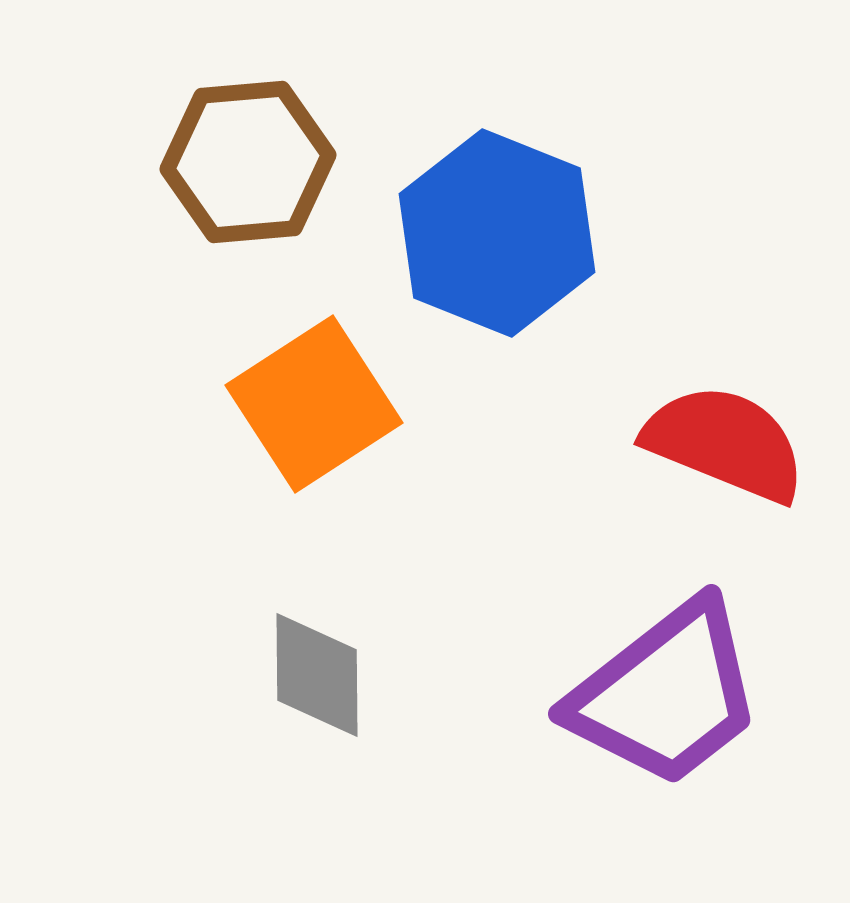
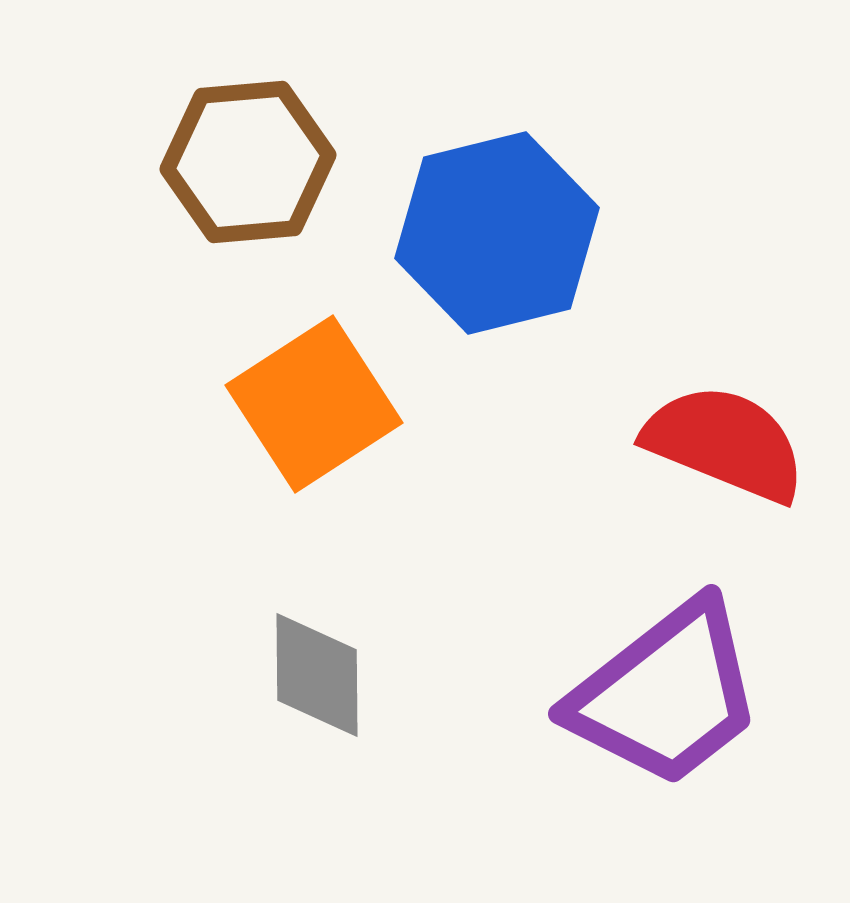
blue hexagon: rotated 24 degrees clockwise
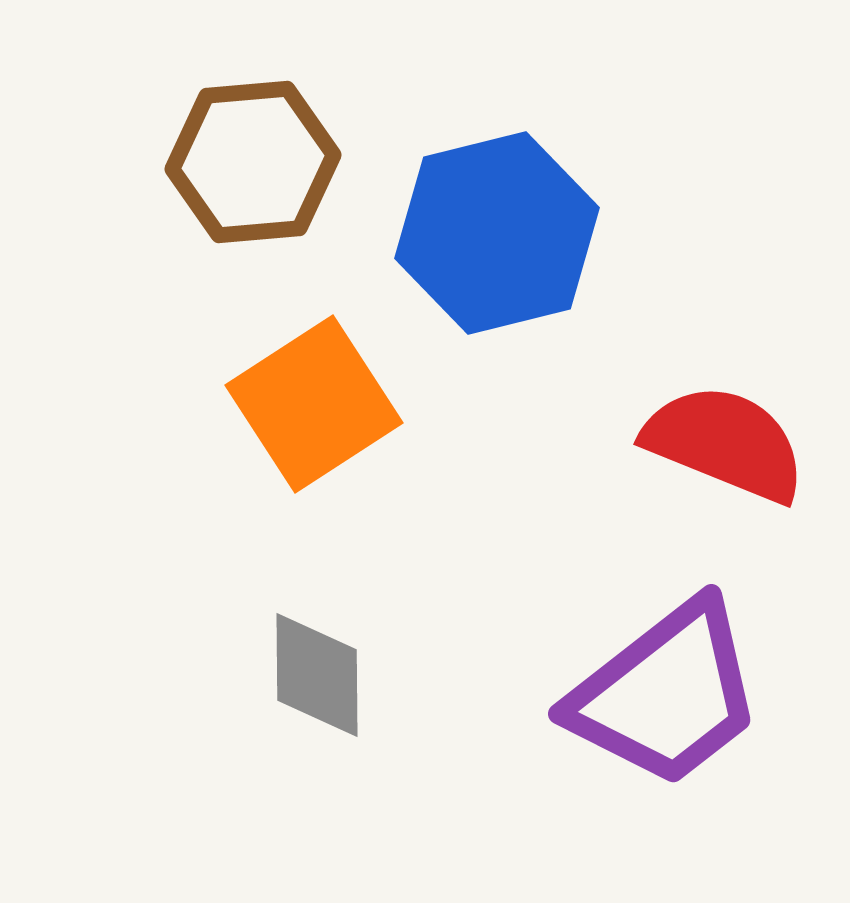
brown hexagon: moved 5 px right
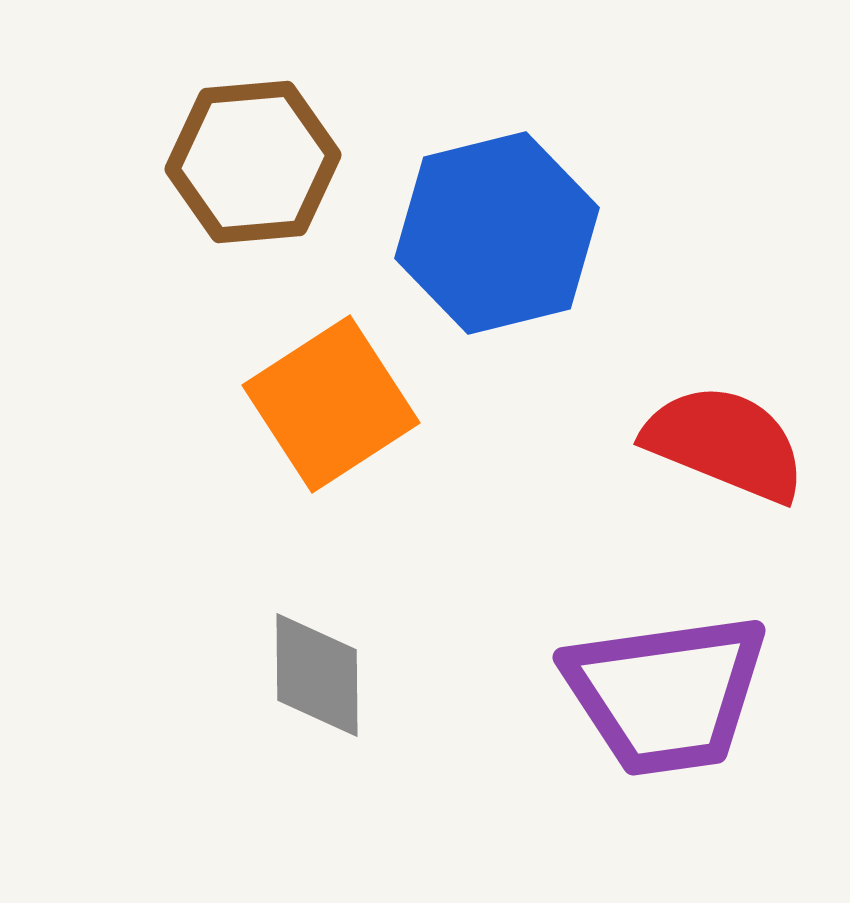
orange square: moved 17 px right
purple trapezoid: rotated 30 degrees clockwise
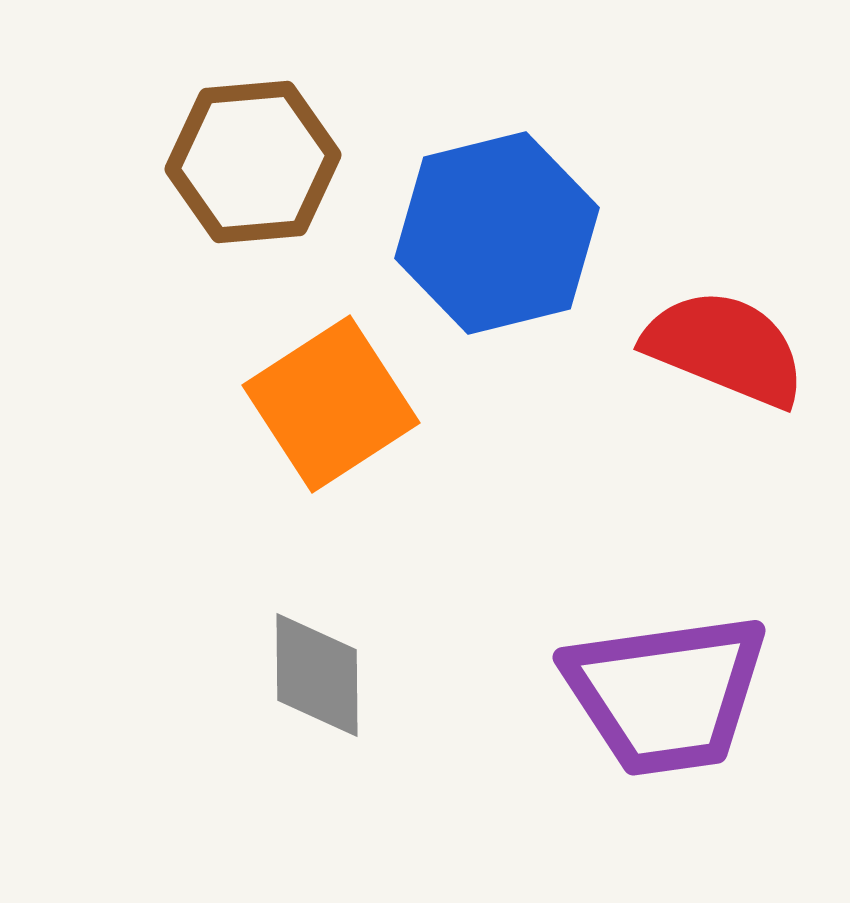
red semicircle: moved 95 px up
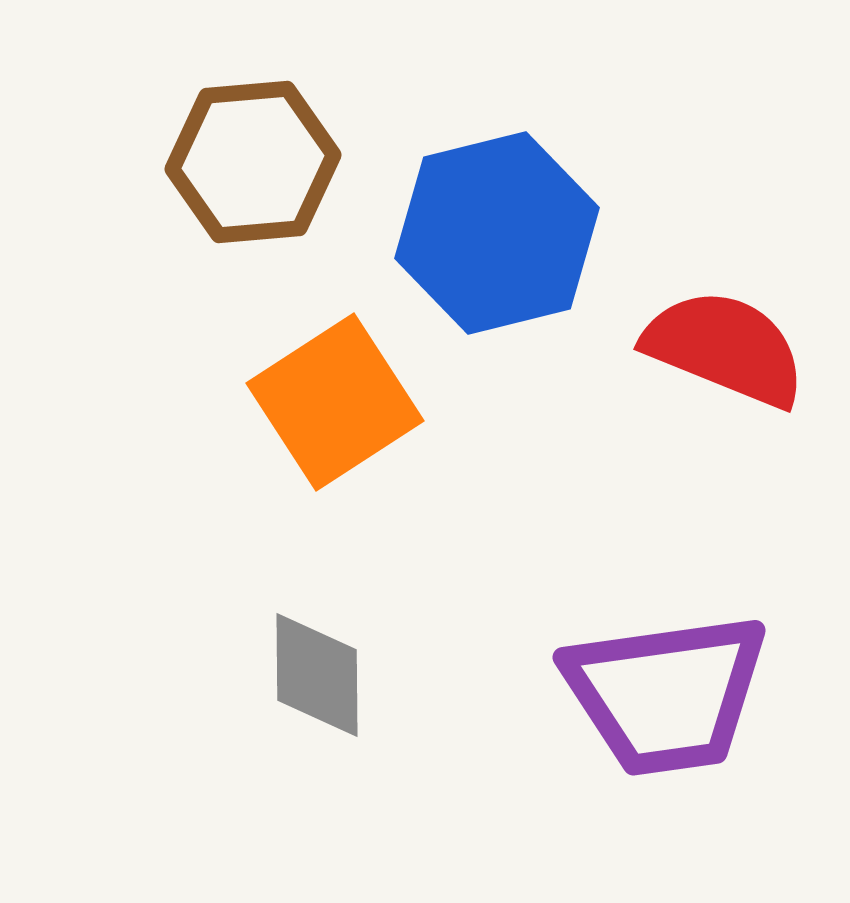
orange square: moved 4 px right, 2 px up
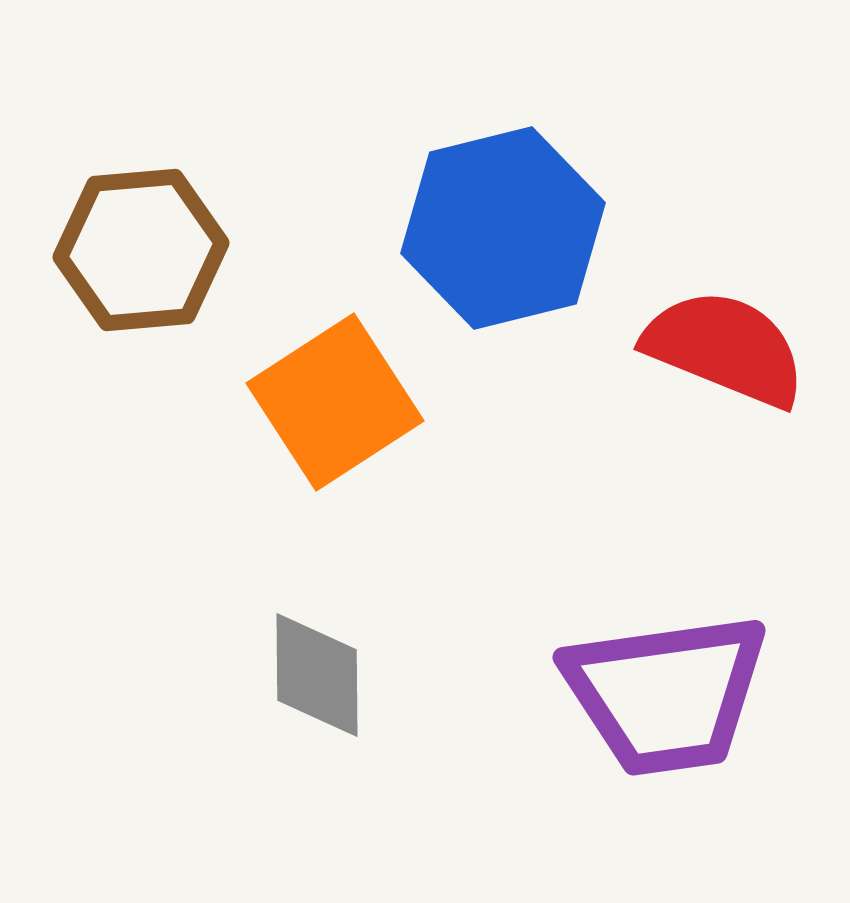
brown hexagon: moved 112 px left, 88 px down
blue hexagon: moved 6 px right, 5 px up
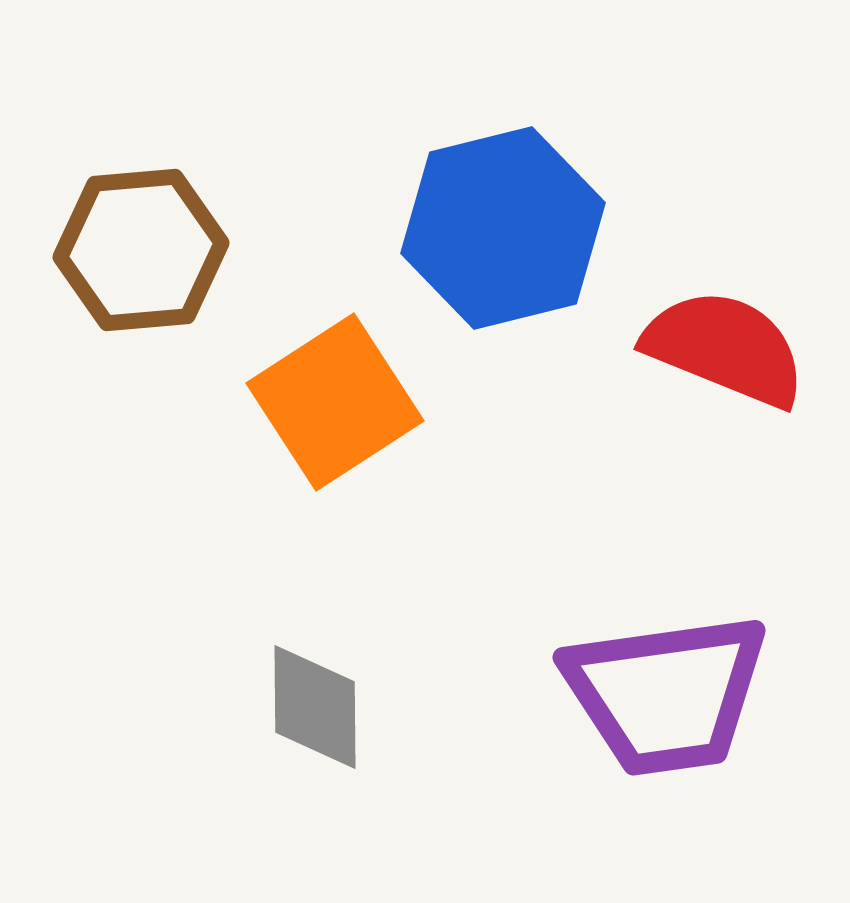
gray diamond: moved 2 px left, 32 px down
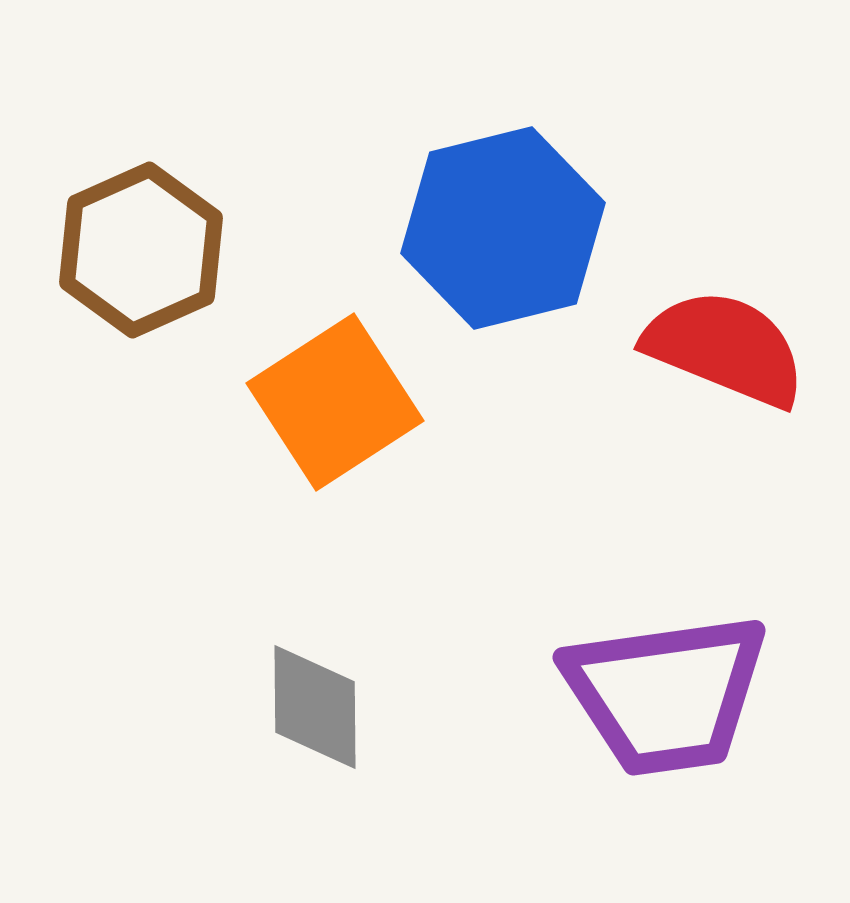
brown hexagon: rotated 19 degrees counterclockwise
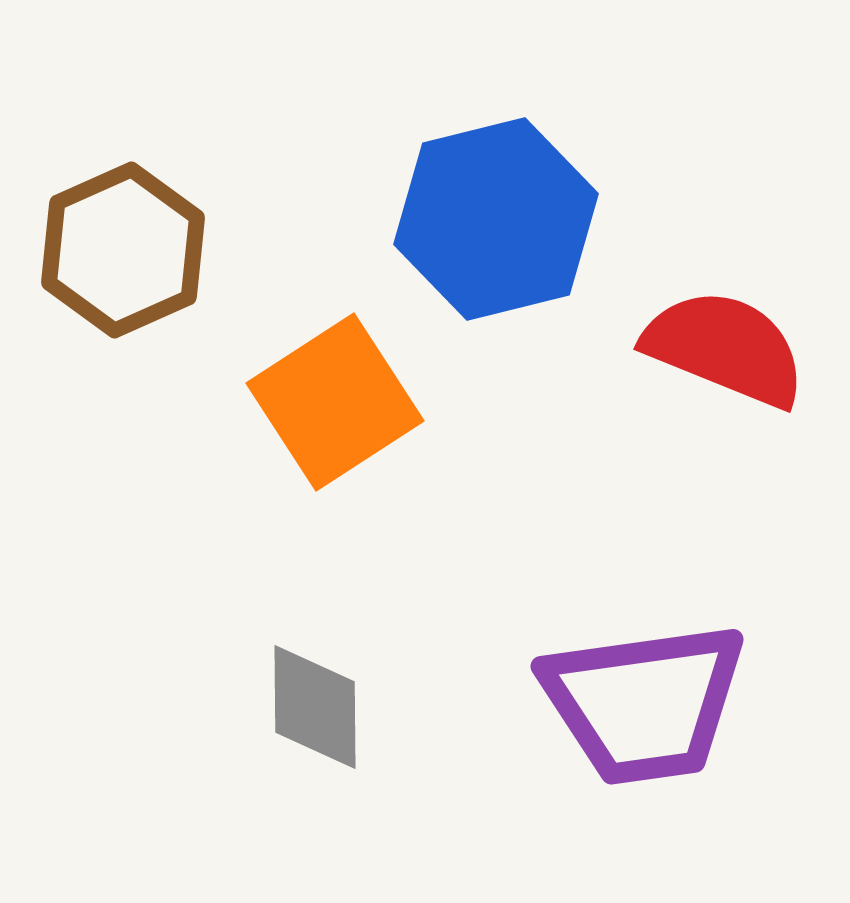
blue hexagon: moved 7 px left, 9 px up
brown hexagon: moved 18 px left
purple trapezoid: moved 22 px left, 9 px down
